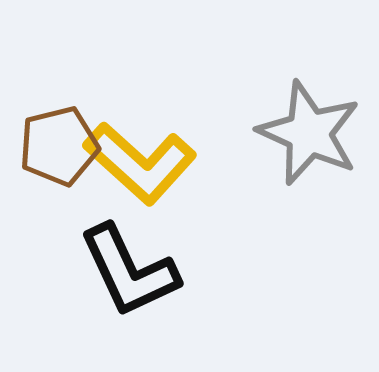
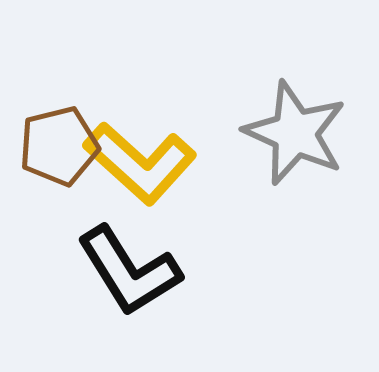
gray star: moved 14 px left
black L-shape: rotated 7 degrees counterclockwise
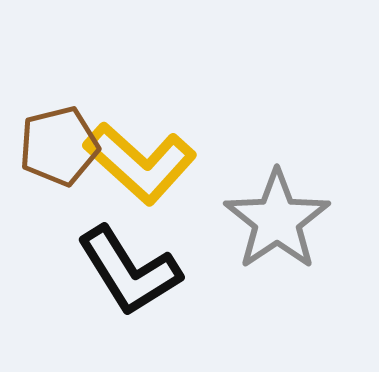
gray star: moved 18 px left, 87 px down; rotated 14 degrees clockwise
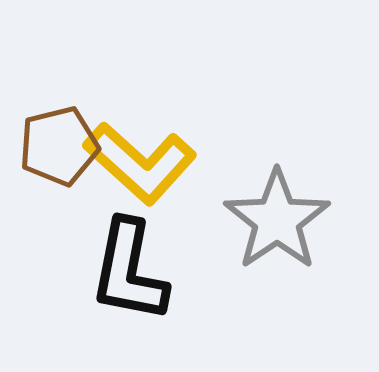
black L-shape: rotated 43 degrees clockwise
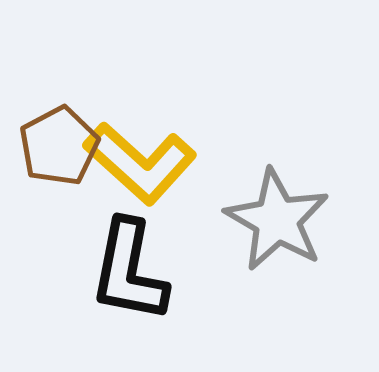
brown pentagon: rotated 14 degrees counterclockwise
gray star: rotated 8 degrees counterclockwise
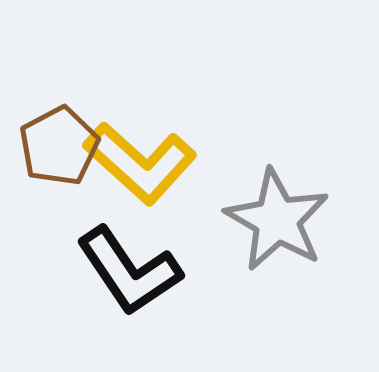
black L-shape: rotated 45 degrees counterclockwise
